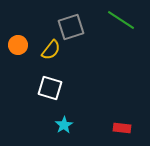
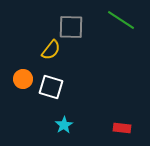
gray square: rotated 20 degrees clockwise
orange circle: moved 5 px right, 34 px down
white square: moved 1 px right, 1 px up
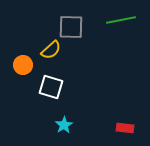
green line: rotated 44 degrees counterclockwise
yellow semicircle: rotated 10 degrees clockwise
orange circle: moved 14 px up
red rectangle: moved 3 px right
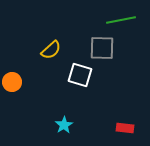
gray square: moved 31 px right, 21 px down
orange circle: moved 11 px left, 17 px down
white square: moved 29 px right, 12 px up
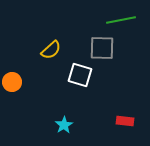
red rectangle: moved 7 px up
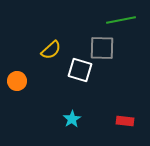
white square: moved 5 px up
orange circle: moved 5 px right, 1 px up
cyan star: moved 8 px right, 6 px up
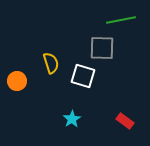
yellow semicircle: moved 13 px down; rotated 65 degrees counterclockwise
white square: moved 3 px right, 6 px down
red rectangle: rotated 30 degrees clockwise
